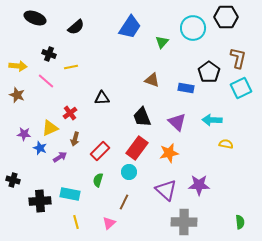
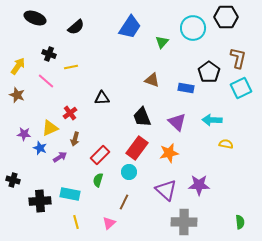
yellow arrow at (18, 66): rotated 60 degrees counterclockwise
red rectangle at (100, 151): moved 4 px down
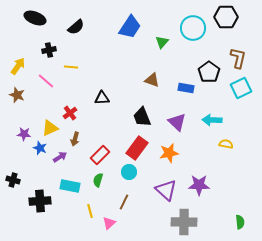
black cross at (49, 54): moved 4 px up; rotated 32 degrees counterclockwise
yellow line at (71, 67): rotated 16 degrees clockwise
cyan rectangle at (70, 194): moved 8 px up
yellow line at (76, 222): moved 14 px right, 11 px up
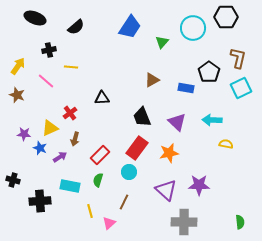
brown triangle at (152, 80): rotated 49 degrees counterclockwise
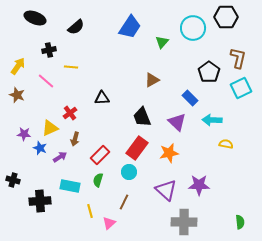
blue rectangle at (186, 88): moved 4 px right, 10 px down; rotated 35 degrees clockwise
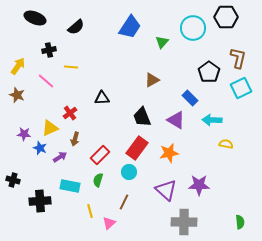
purple triangle at (177, 122): moved 1 px left, 2 px up; rotated 12 degrees counterclockwise
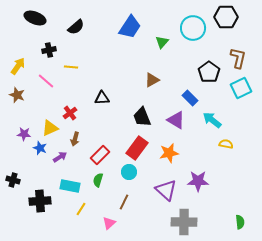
cyan arrow at (212, 120): rotated 36 degrees clockwise
purple star at (199, 185): moved 1 px left, 4 px up
yellow line at (90, 211): moved 9 px left, 2 px up; rotated 48 degrees clockwise
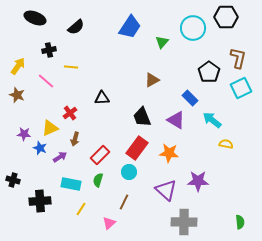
orange star at (169, 153): rotated 18 degrees clockwise
cyan rectangle at (70, 186): moved 1 px right, 2 px up
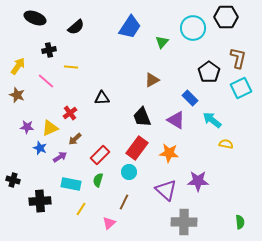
purple star at (24, 134): moved 3 px right, 7 px up
brown arrow at (75, 139): rotated 32 degrees clockwise
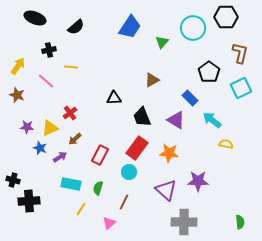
brown L-shape at (238, 58): moved 2 px right, 5 px up
black triangle at (102, 98): moved 12 px right
red rectangle at (100, 155): rotated 18 degrees counterclockwise
green semicircle at (98, 180): moved 8 px down
black cross at (40, 201): moved 11 px left
